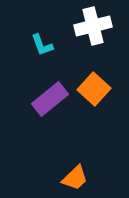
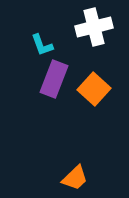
white cross: moved 1 px right, 1 px down
purple rectangle: moved 4 px right, 20 px up; rotated 30 degrees counterclockwise
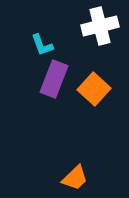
white cross: moved 6 px right, 1 px up
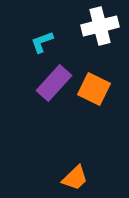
cyan L-shape: moved 3 px up; rotated 90 degrees clockwise
purple rectangle: moved 4 px down; rotated 21 degrees clockwise
orange square: rotated 16 degrees counterclockwise
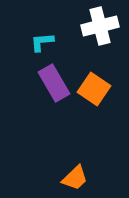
cyan L-shape: rotated 15 degrees clockwise
purple rectangle: rotated 72 degrees counterclockwise
orange square: rotated 8 degrees clockwise
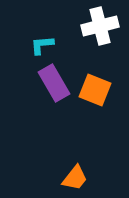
cyan L-shape: moved 3 px down
orange square: moved 1 px right, 1 px down; rotated 12 degrees counterclockwise
orange trapezoid: rotated 8 degrees counterclockwise
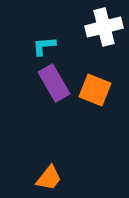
white cross: moved 4 px right, 1 px down
cyan L-shape: moved 2 px right, 1 px down
orange trapezoid: moved 26 px left
